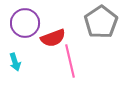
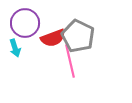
gray pentagon: moved 23 px left, 14 px down; rotated 12 degrees counterclockwise
cyan arrow: moved 14 px up
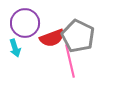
red semicircle: moved 1 px left
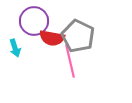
purple circle: moved 9 px right, 2 px up
red semicircle: rotated 30 degrees clockwise
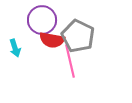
purple circle: moved 8 px right, 1 px up
red semicircle: moved 2 px down
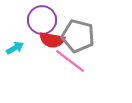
gray pentagon: rotated 12 degrees counterclockwise
cyan arrow: rotated 102 degrees counterclockwise
pink line: rotated 40 degrees counterclockwise
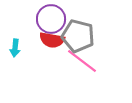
purple circle: moved 9 px right, 1 px up
cyan arrow: rotated 126 degrees clockwise
pink line: moved 12 px right
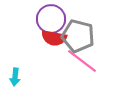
red semicircle: moved 2 px right, 2 px up
cyan arrow: moved 29 px down
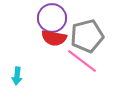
purple circle: moved 1 px right, 1 px up
gray pentagon: moved 9 px right; rotated 28 degrees counterclockwise
cyan arrow: moved 2 px right, 1 px up
